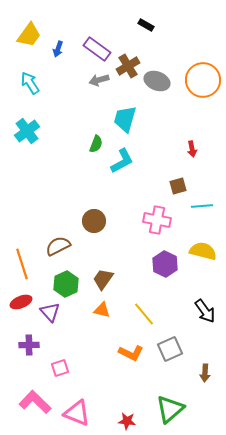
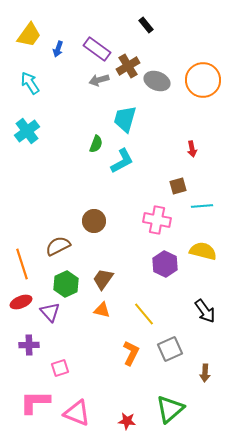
black rectangle: rotated 21 degrees clockwise
orange L-shape: rotated 90 degrees counterclockwise
pink L-shape: rotated 44 degrees counterclockwise
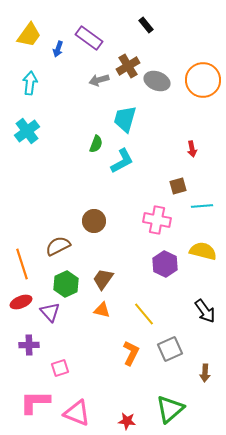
purple rectangle: moved 8 px left, 11 px up
cyan arrow: rotated 40 degrees clockwise
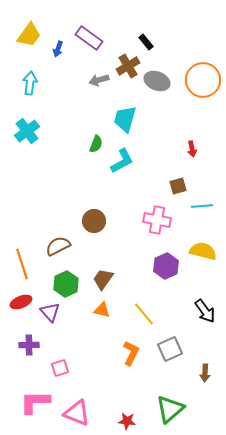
black rectangle: moved 17 px down
purple hexagon: moved 1 px right, 2 px down; rotated 10 degrees clockwise
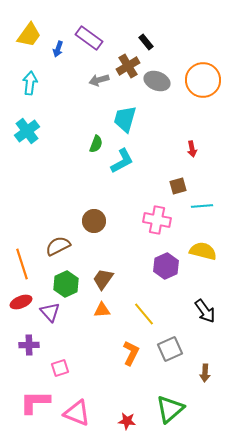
orange triangle: rotated 18 degrees counterclockwise
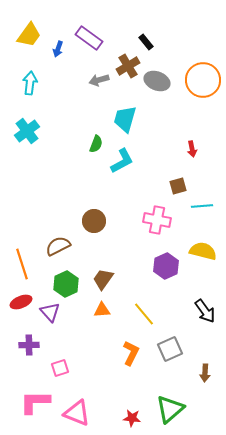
red star: moved 5 px right, 3 px up
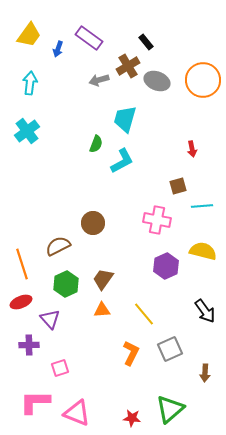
brown circle: moved 1 px left, 2 px down
purple triangle: moved 7 px down
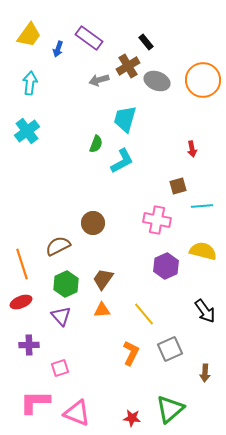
purple triangle: moved 11 px right, 3 px up
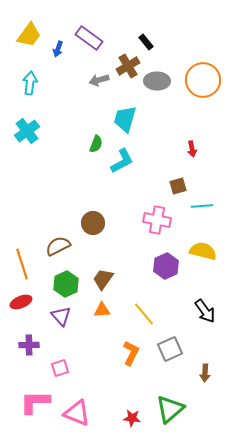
gray ellipse: rotated 20 degrees counterclockwise
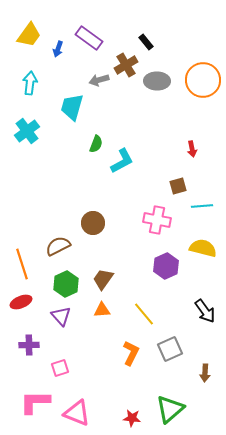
brown cross: moved 2 px left, 1 px up
cyan trapezoid: moved 53 px left, 12 px up
yellow semicircle: moved 3 px up
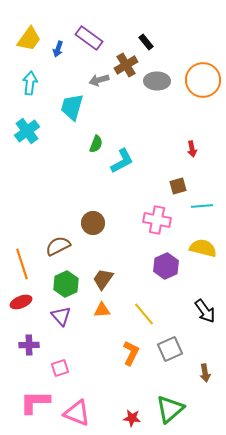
yellow trapezoid: moved 4 px down
brown arrow: rotated 12 degrees counterclockwise
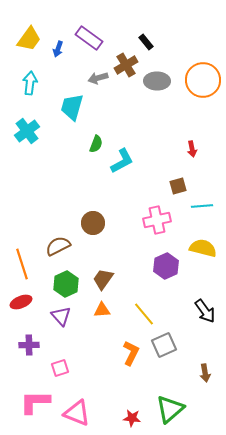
gray arrow: moved 1 px left, 2 px up
pink cross: rotated 24 degrees counterclockwise
gray square: moved 6 px left, 4 px up
